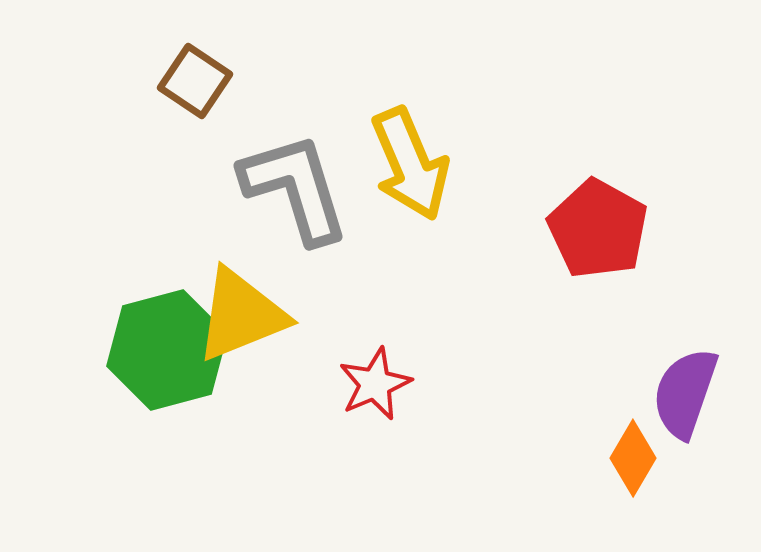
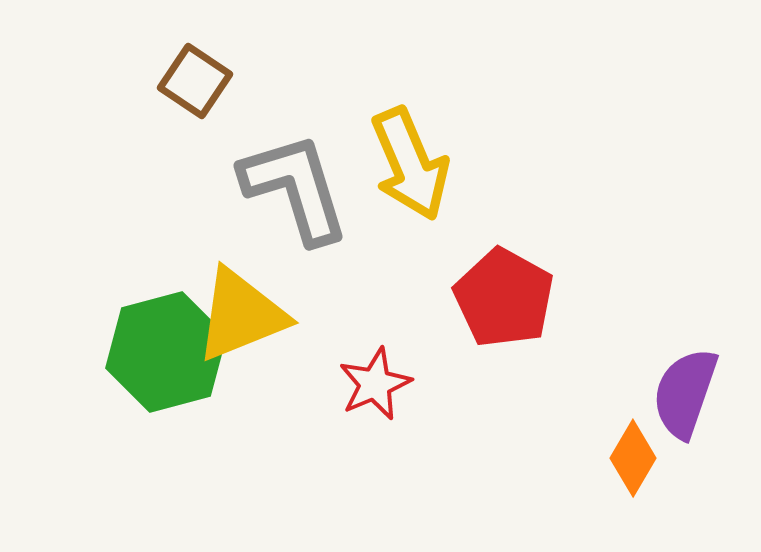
red pentagon: moved 94 px left, 69 px down
green hexagon: moved 1 px left, 2 px down
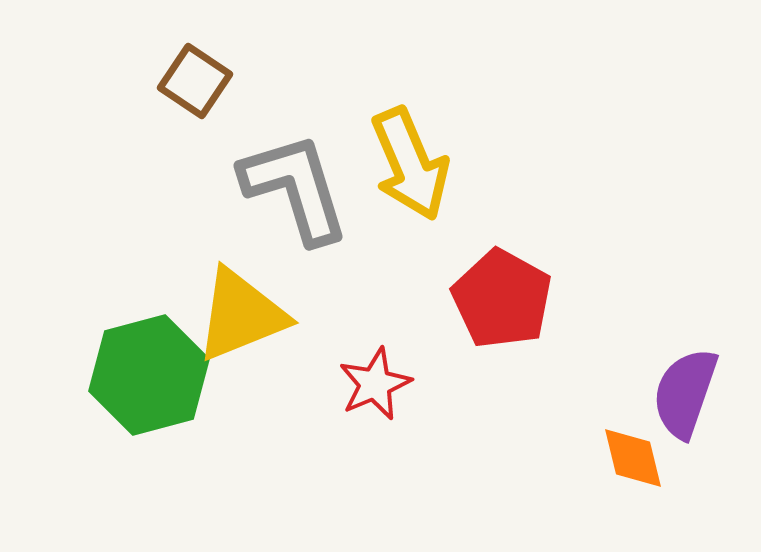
red pentagon: moved 2 px left, 1 px down
green hexagon: moved 17 px left, 23 px down
orange diamond: rotated 44 degrees counterclockwise
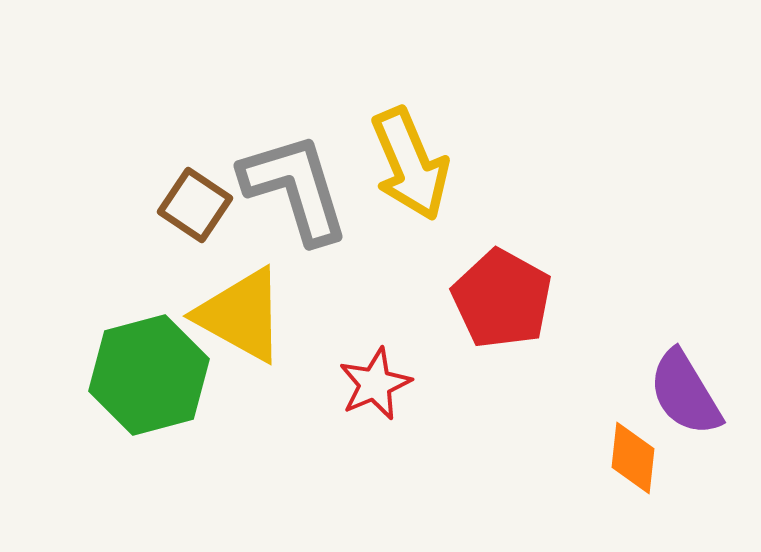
brown square: moved 124 px down
yellow triangle: rotated 51 degrees clockwise
purple semicircle: rotated 50 degrees counterclockwise
orange diamond: rotated 20 degrees clockwise
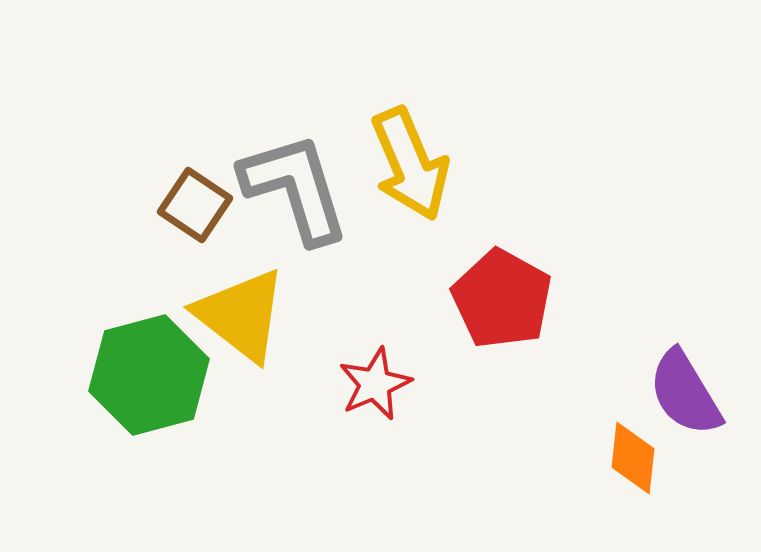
yellow triangle: rotated 9 degrees clockwise
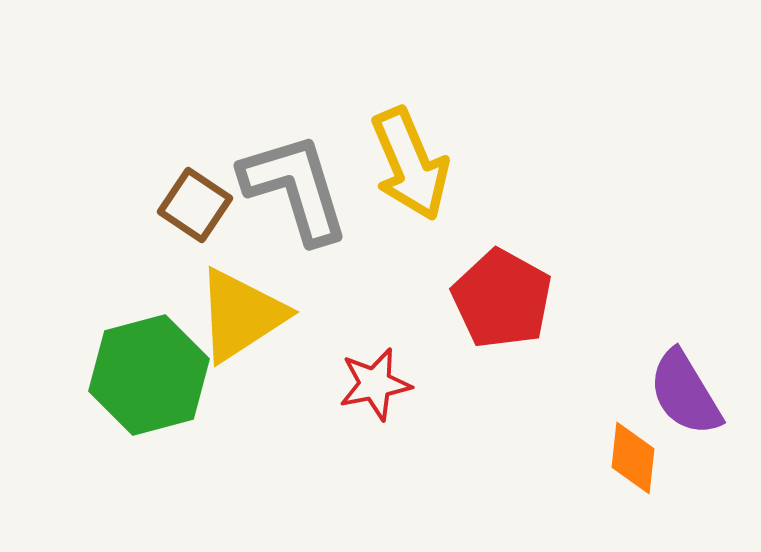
yellow triangle: rotated 49 degrees clockwise
red star: rotated 12 degrees clockwise
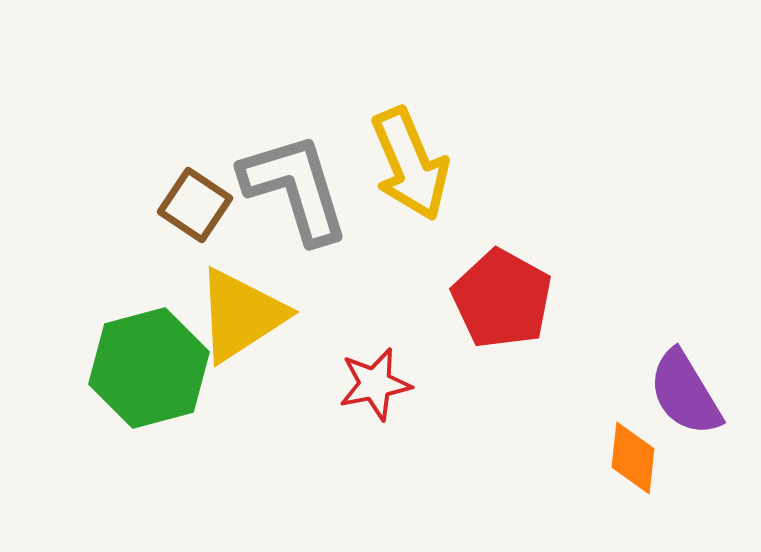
green hexagon: moved 7 px up
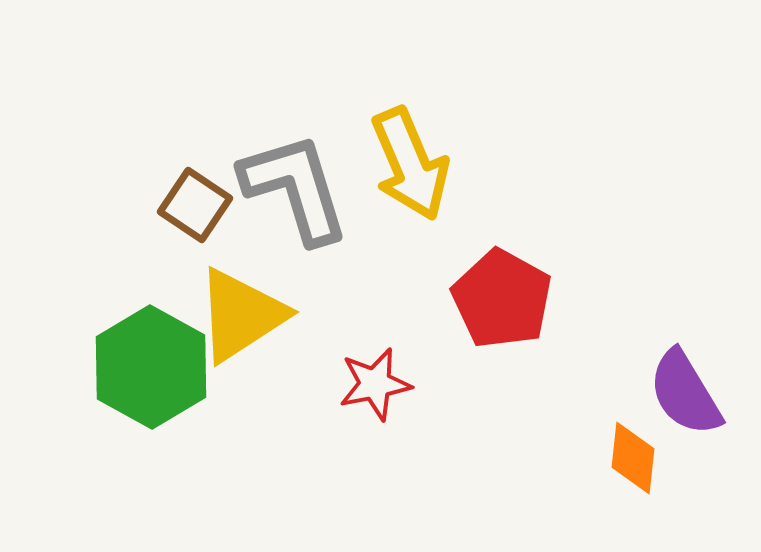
green hexagon: moved 2 px right, 1 px up; rotated 16 degrees counterclockwise
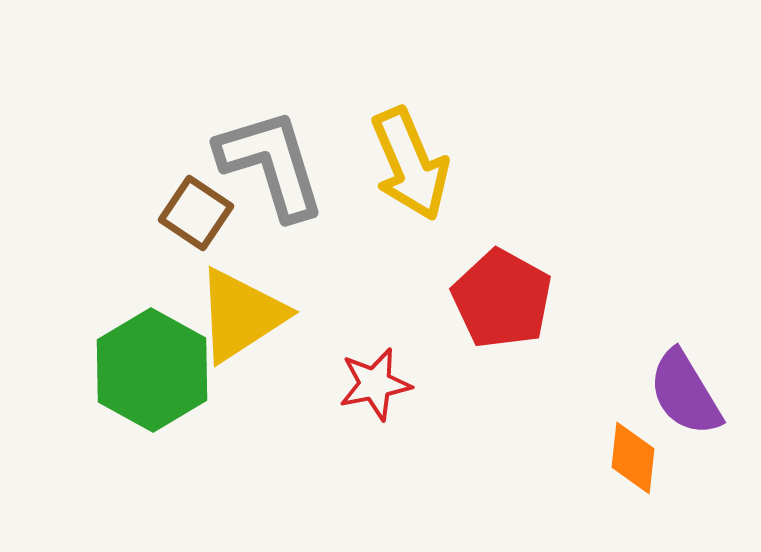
gray L-shape: moved 24 px left, 24 px up
brown square: moved 1 px right, 8 px down
green hexagon: moved 1 px right, 3 px down
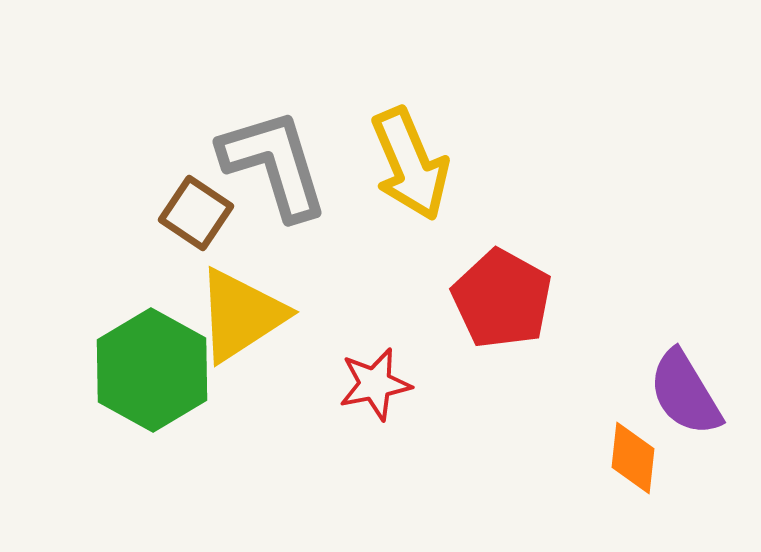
gray L-shape: moved 3 px right
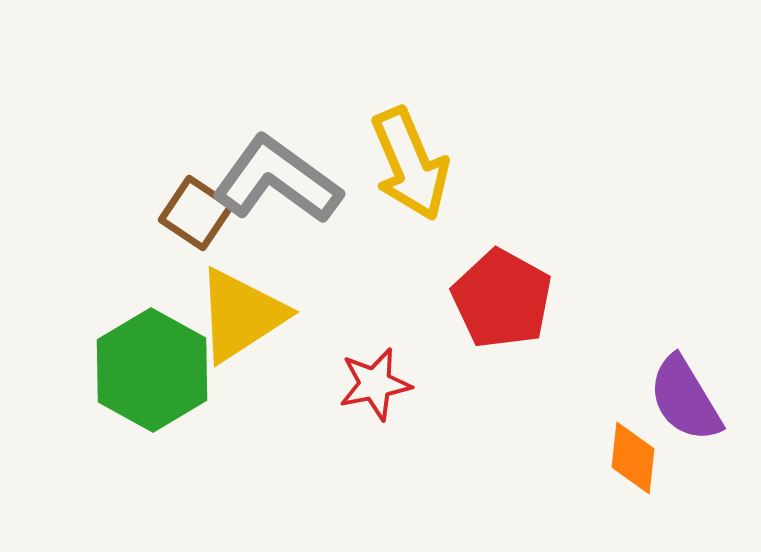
gray L-shape: moved 3 px right, 16 px down; rotated 37 degrees counterclockwise
purple semicircle: moved 6 px down
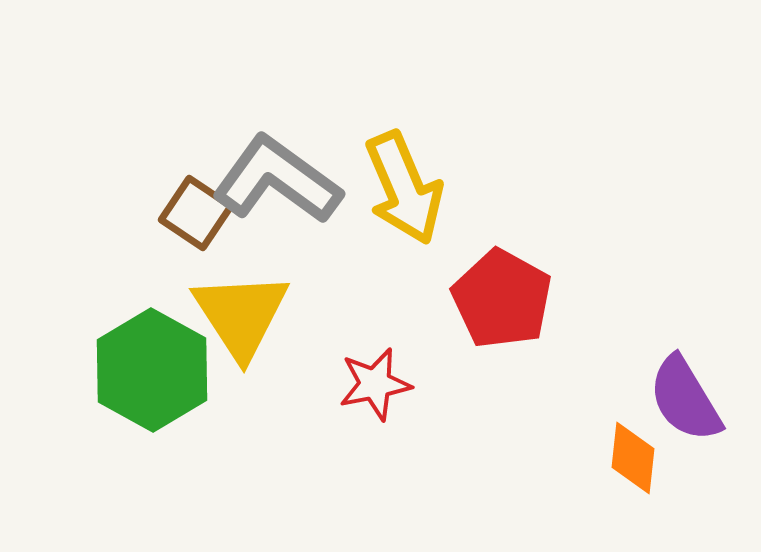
yellow arrow: moved 6 px left, 24 px down
yellow triangle: rotated 30 degrees counterclockwise
